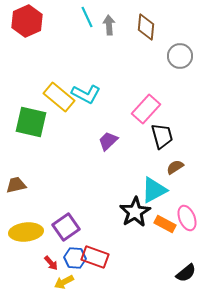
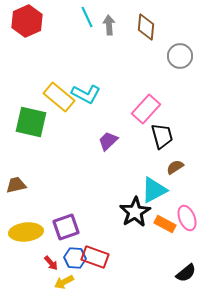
purple square: rotated 16 degrees clockwise
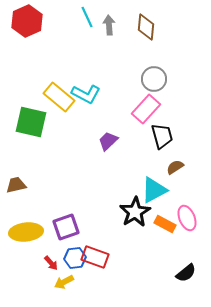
gray circle: moved 26 px left, 23 px down
blue hexagon: rotated 10 degrees counterclockwise
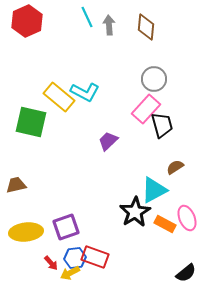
cyan L-shape: moved 1 px left, 2 px up
black trapezoid: moved 11 px up
yellow arrow: moved 6 px right, 9 px up
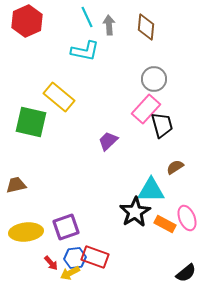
cyan L-shape: moved 41 px up; rotated 16 degrees counterclockwise
cyan triangle: moved 3 px left; rotated 28 degrees clockwise
